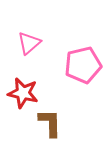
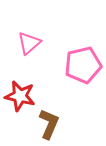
red star: moved 3 px left, 3 px down
brown L-shape: moved 1 px left, 1 px down; rotated 24 degrees clockwise
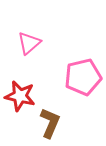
pink pentagon: moved 12 px down
brown L-shape: moved 1 px right, 1 px up
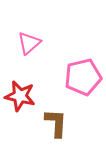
brown L-shape: moved 6 px right; rotated 20 degrees counterclockwise
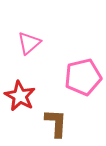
red star: rotated 16 degrees clockwise
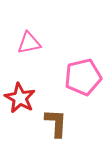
pink triangle: rotated 30 degrees clockwise
red star: moved 2 px down
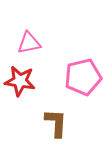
red star: moved 17 px up; rotated 20 degrees counterclockwise
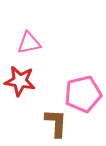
pink pentagon: moved 17 px down
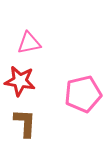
brown L-shape: moved 31 px left
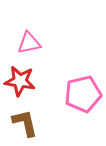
brown L-shape: rotated 16 degrees counterclockwise
